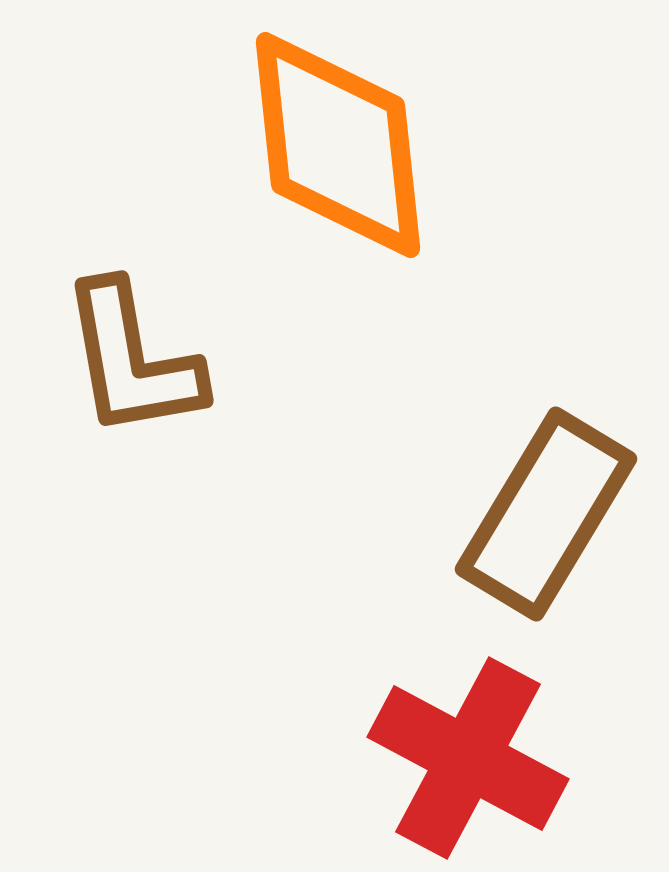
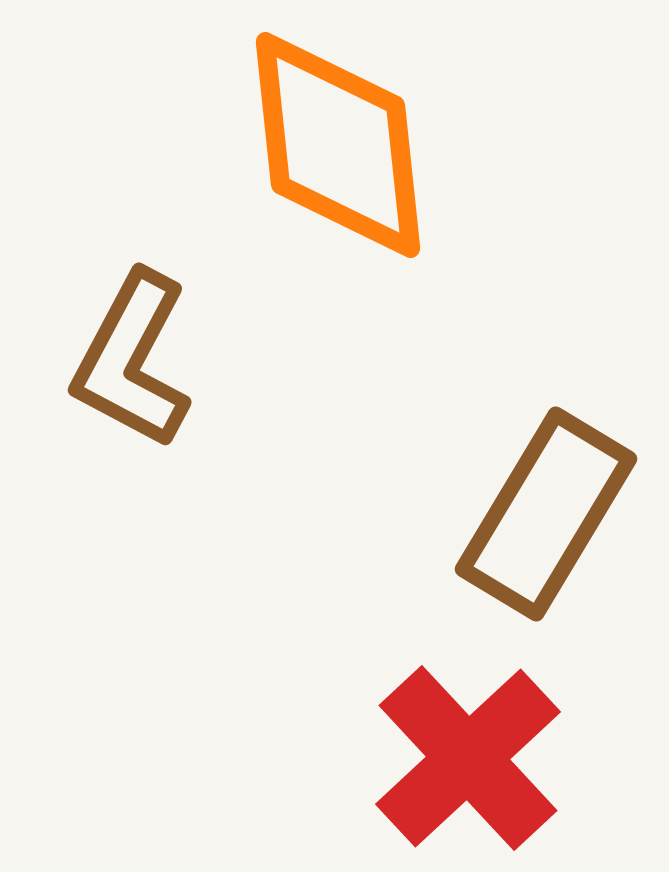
brown L-shape: rotated 38 degrees clockwise
red cross: rotated 19 degrees clockwise
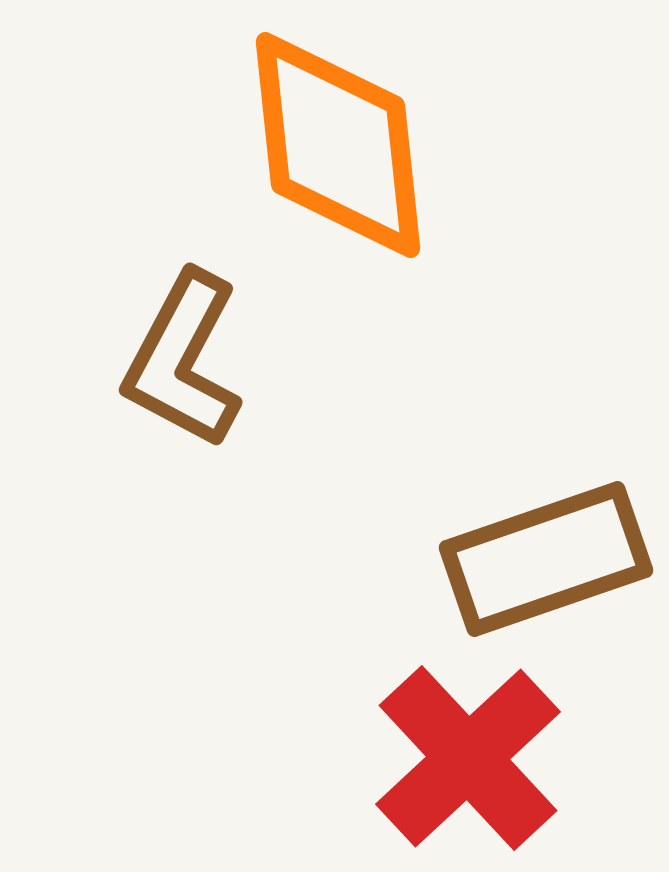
brown L-shape: moved 51 px right
brown rectangle: moved 45 px down; rotated 40 degrees clockwise
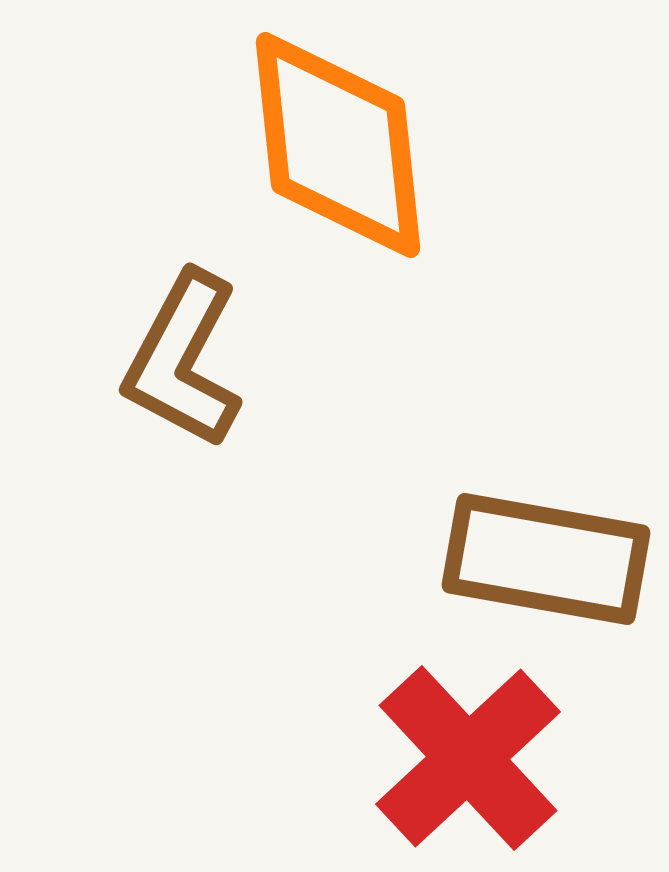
brown rectangle: rotated 29 degrees clockwise
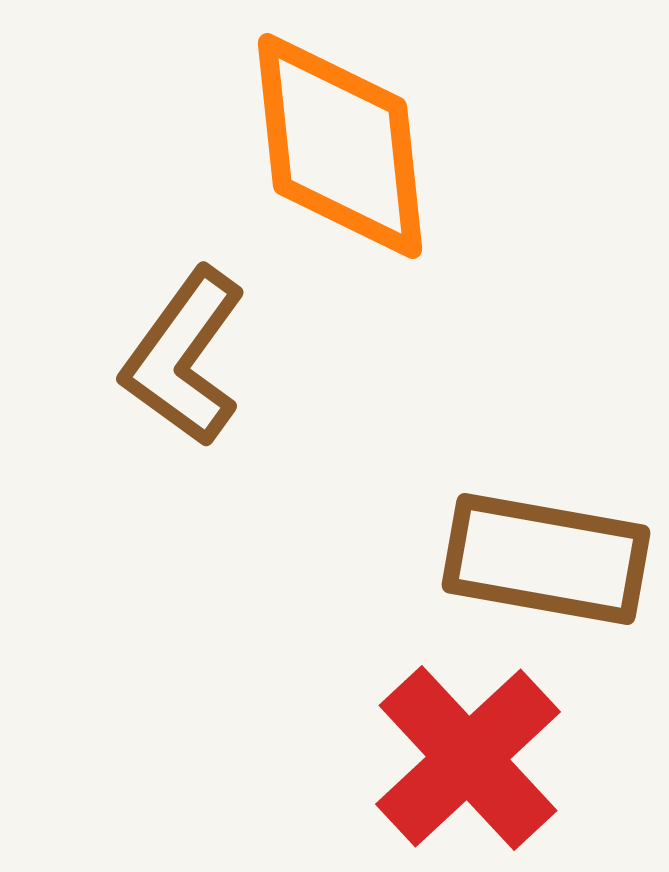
orange diamond: moved 2 px right, 1 px down
brown L-shape: moved 1 px right, 3 px up; rotated 8 degrees clockwise
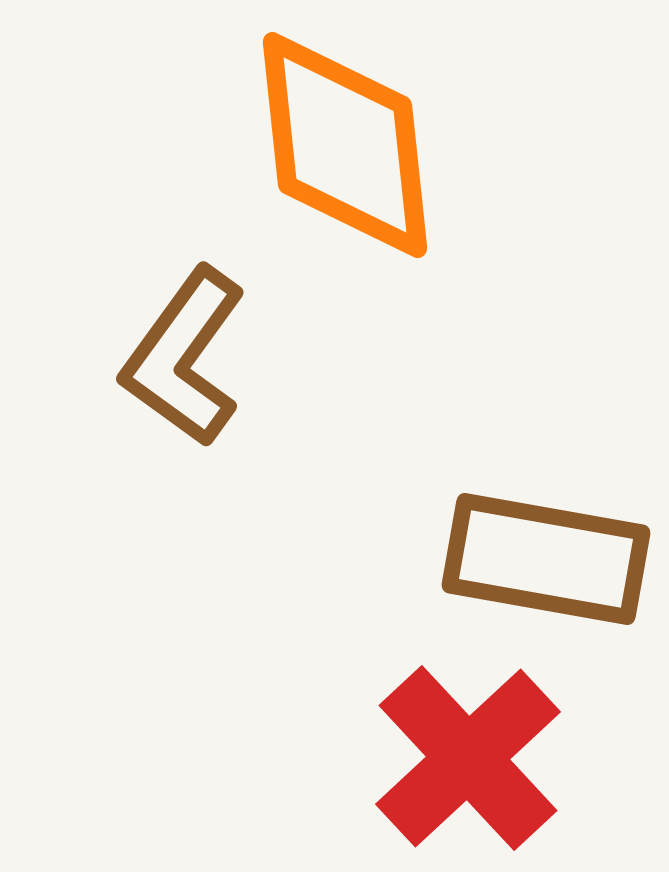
orange diamond: moved 5 px right, 1 px up
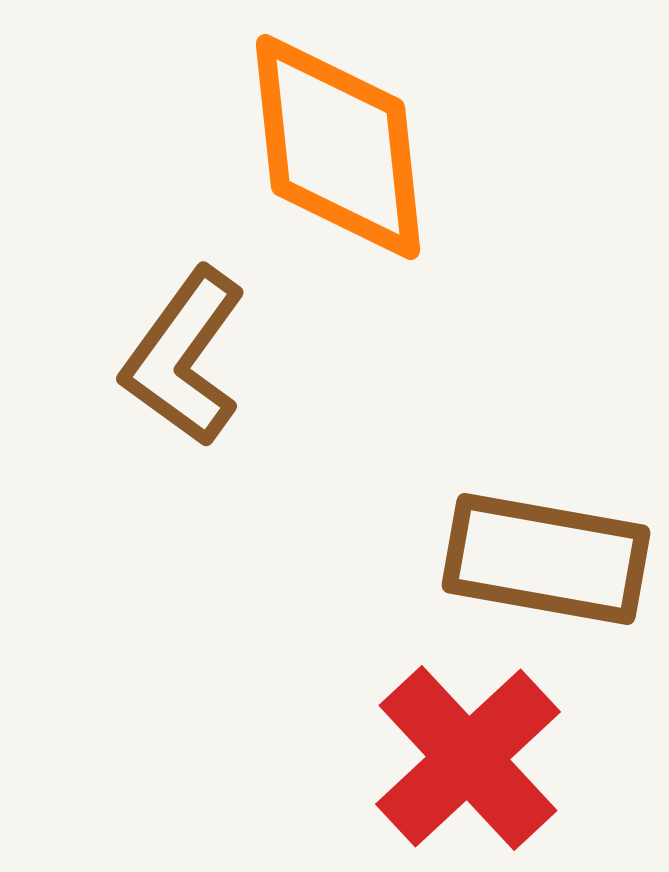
orange diamond: moved 7 px left, 2 px down
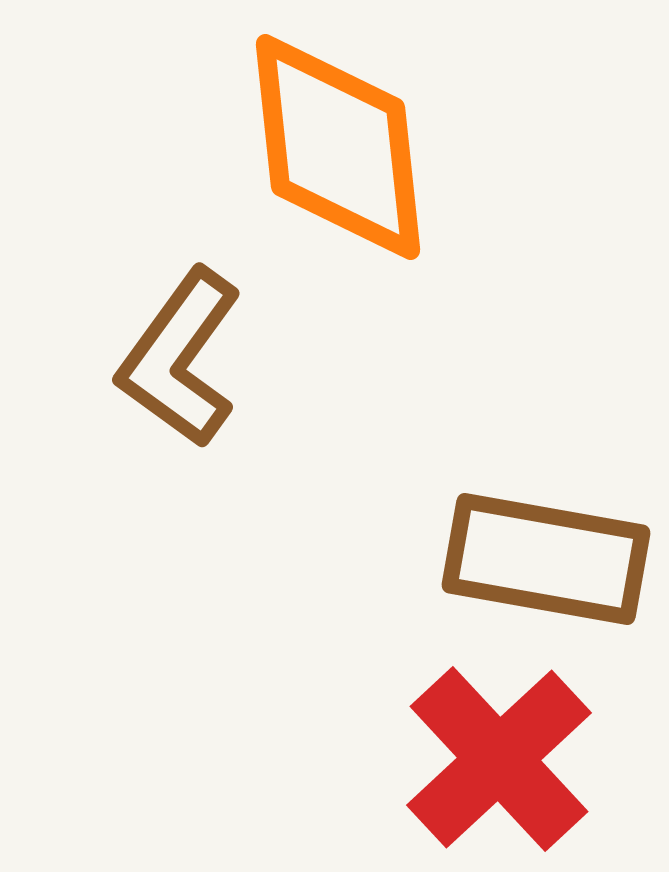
brown L-shape: moved 4 px left, 1 px down
red cross: moved 31 px right, 1 px down
